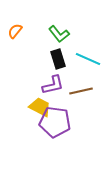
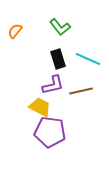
green L-shape: moved 1 px right, 7 px up
purple pentagon: moved 5 px left, 10 px down
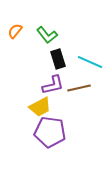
green L-shape: moved 13 px left, 8 px down
cyan line: moved 2 px right, 3 px down
brown line: moved 2 px left, 3 px up
yellow trapezoid: rotated 125 degrees clockwise
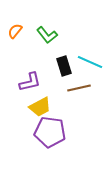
black rectangle: moved 6 px right, 7 px down
purple L-shape: moved 23 px left, 3 px up
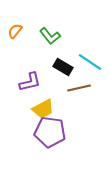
green L-shape: moved 3 px right, 1 px down
cyan line: rotated 10 degrees clockwise
black rectangle: moved 1 px left, 1 px down; rotated 42 degrees counterclockwise
yellow trapezoid: moved 3 px right, 2 px down
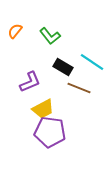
cyan line: moved 2 px right
purple L-shape: rotated 10 degrees counterclockwise
brown line: rotated 35 degrees clockwise
